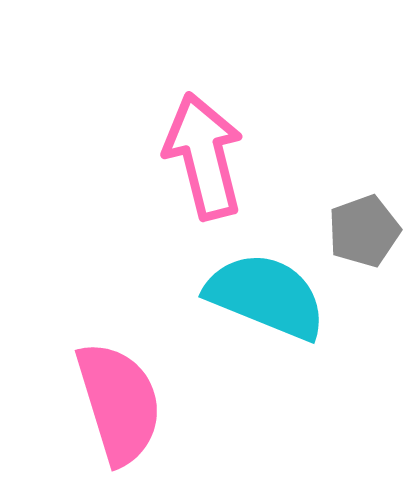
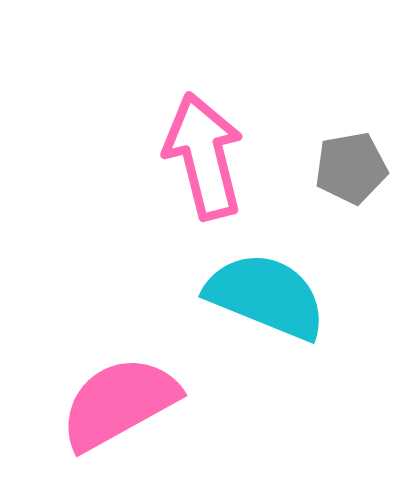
gray pentagon: moved 13 px left, 63 px up; rotated 10 degrees clockwise
pink semicircle: rotated 102 degrees counterclockwise
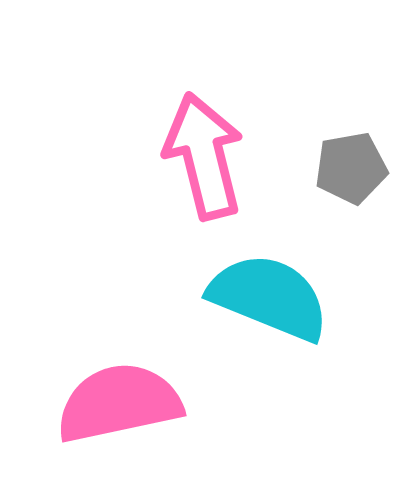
cyan semicircle: moved 3 px right, 1 px down
pink semicircle: rotated 17 degrees clockwise
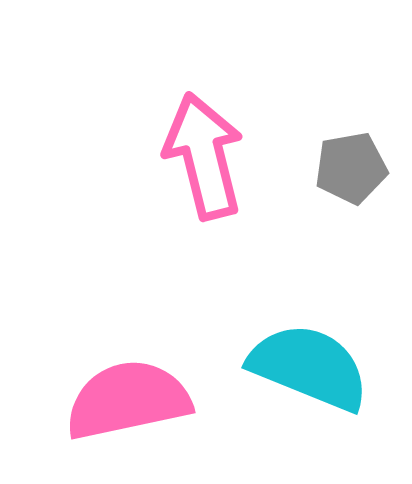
cyan semicircle: moved 40 px right, 70 px down
pink semicircle: moved 9 px right, 3 px up
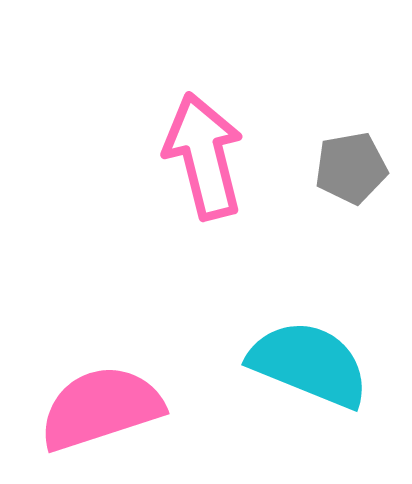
cyan semicircle: moved 3 px up
pink semicircle: moved 27 px left, 8 px down; rotated 6 degrees counterclockwise
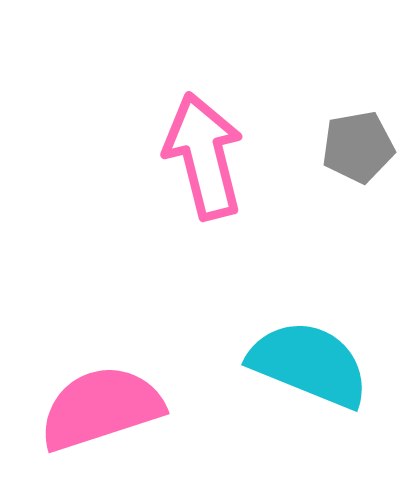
gray pentagon: moved 7 px right, 21 px up
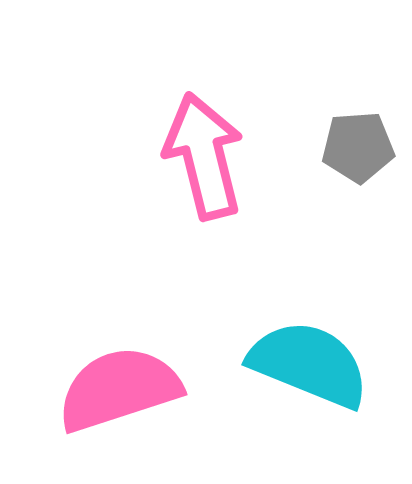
gray pentagon: rotated 6 degrees clockwise
pink semicircle: moved 18 px right, 19 px up
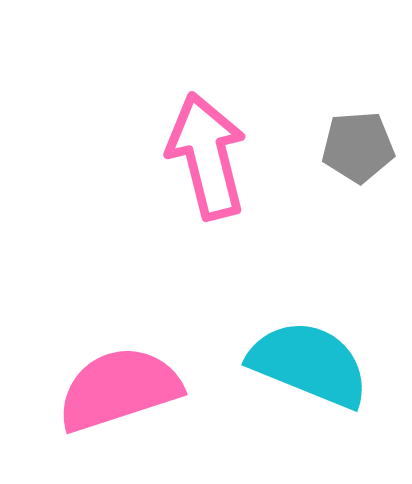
pink arrow: moved 3 px right
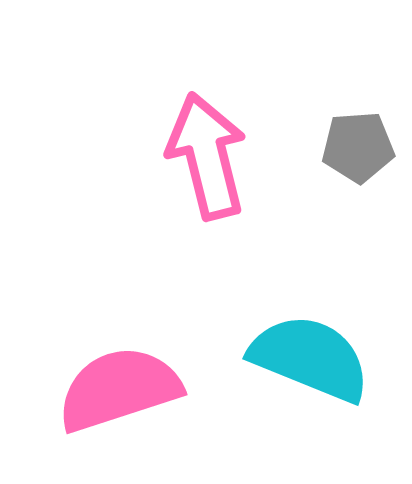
cyan semicircle: moved 1 px right, 6 px up
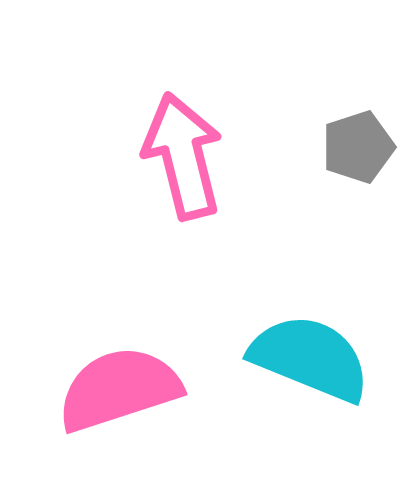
gray pentagon: rotated 14 degrees counterclockwise
pink arrow: moved 24 px left
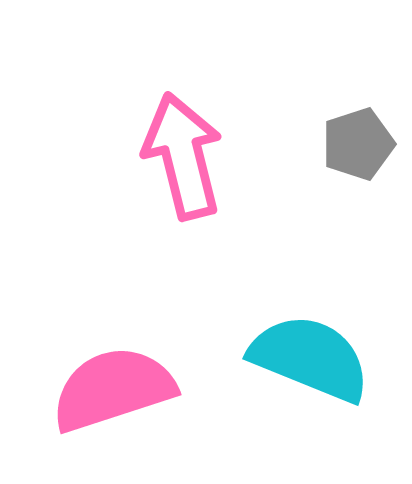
gray pentagon: moved 3 px up
pink semicircle: moved 6 px left
